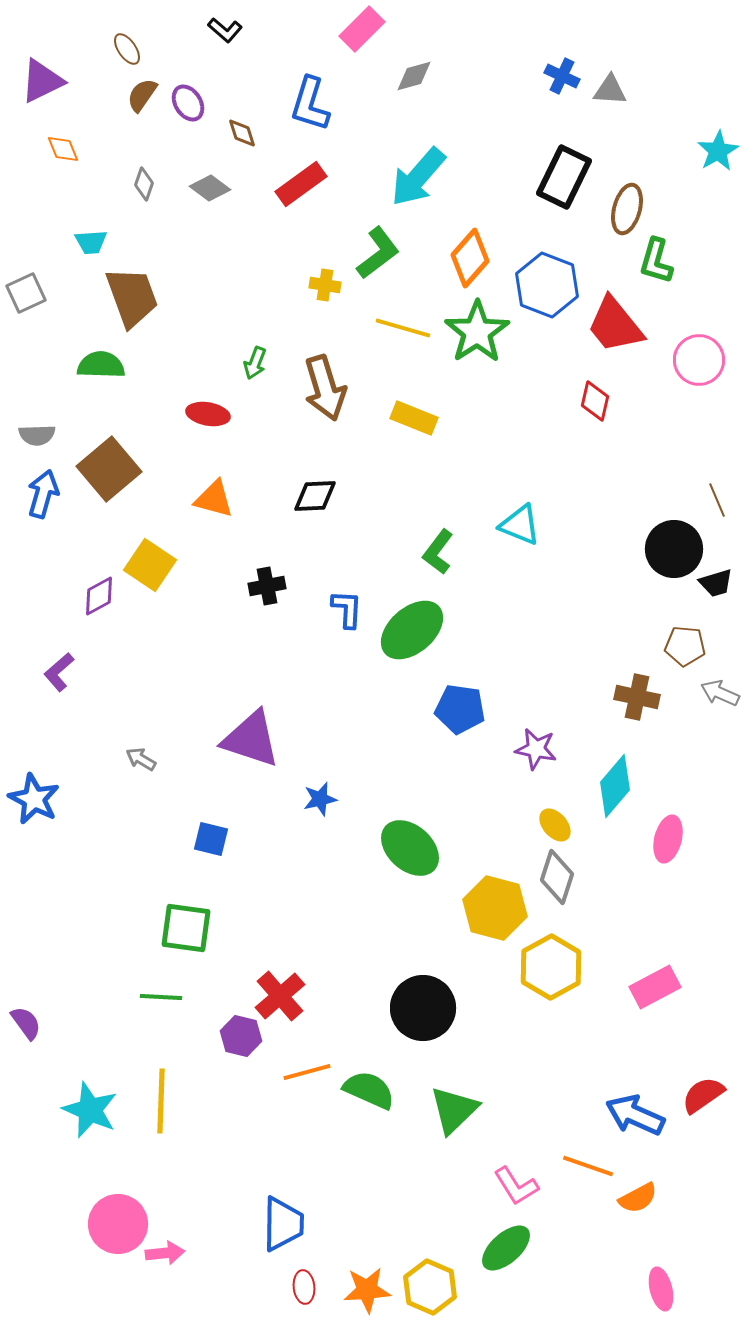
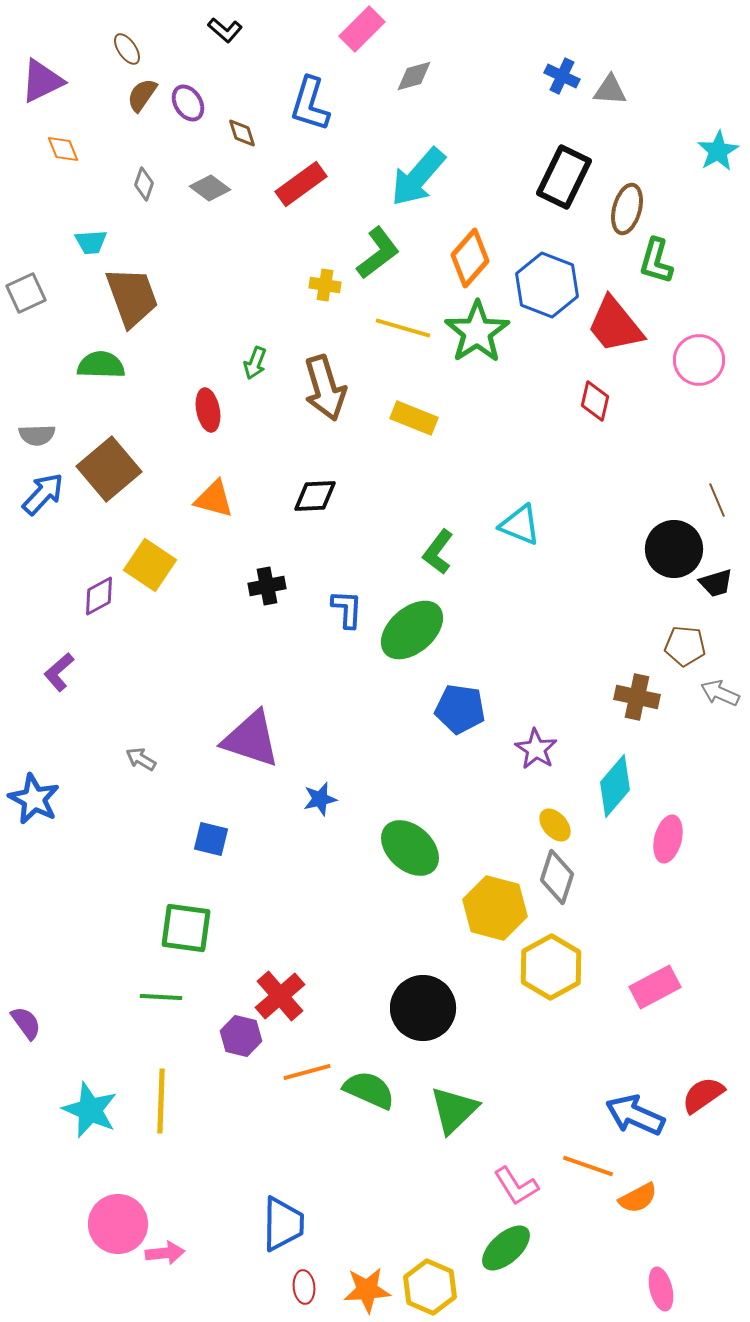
red ellipse at (208, 414): moved 4 px up; rotated 69 degrees clockwise
blue arrow at (43, 494): rotated 27 degrees clockwise
purple star at (536, 749): rotated 21 degrees clockwise
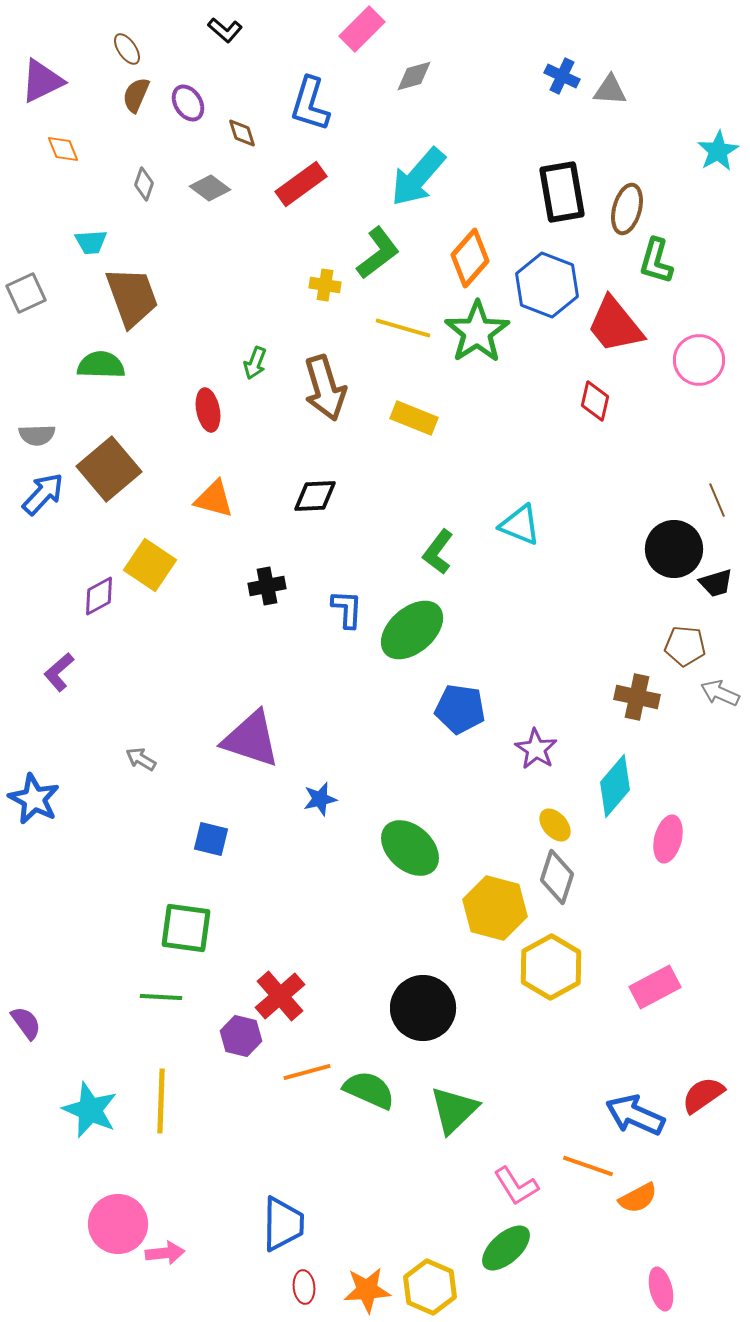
brown semicircle at (142, 95): moved 6 px left; rotated 12 degrees counterclockwise
black rectangle at (564, 177): moved 2 px left, 15 px down; rotated 36 degrees counterclockwise
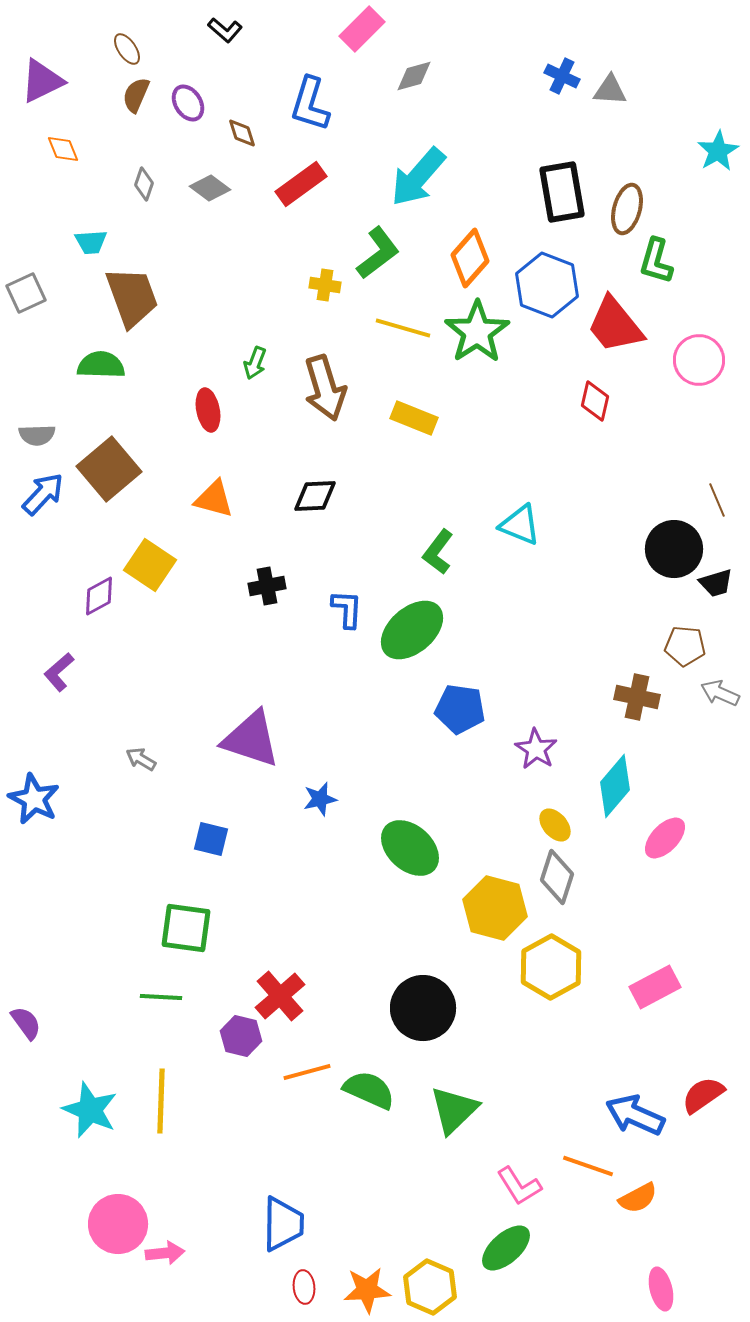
pink ellipse at (668, 839): moved 3 px left, 1 px up; rotated 30 degrees clockwise
pink L-shape at (516, 1186): moved 3 px right
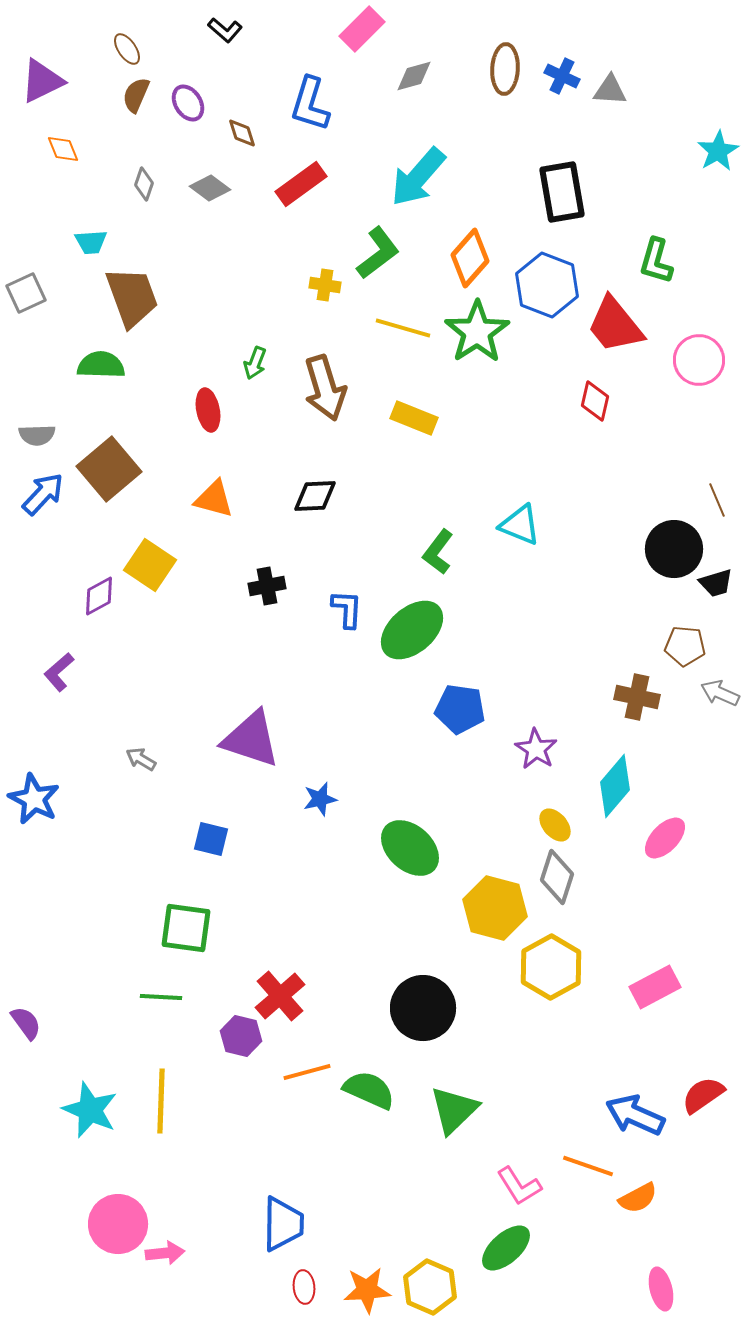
brown ellipse at (627, 209): moved 122 px left, 140 px up; rotated 12 degrees counterclockwise
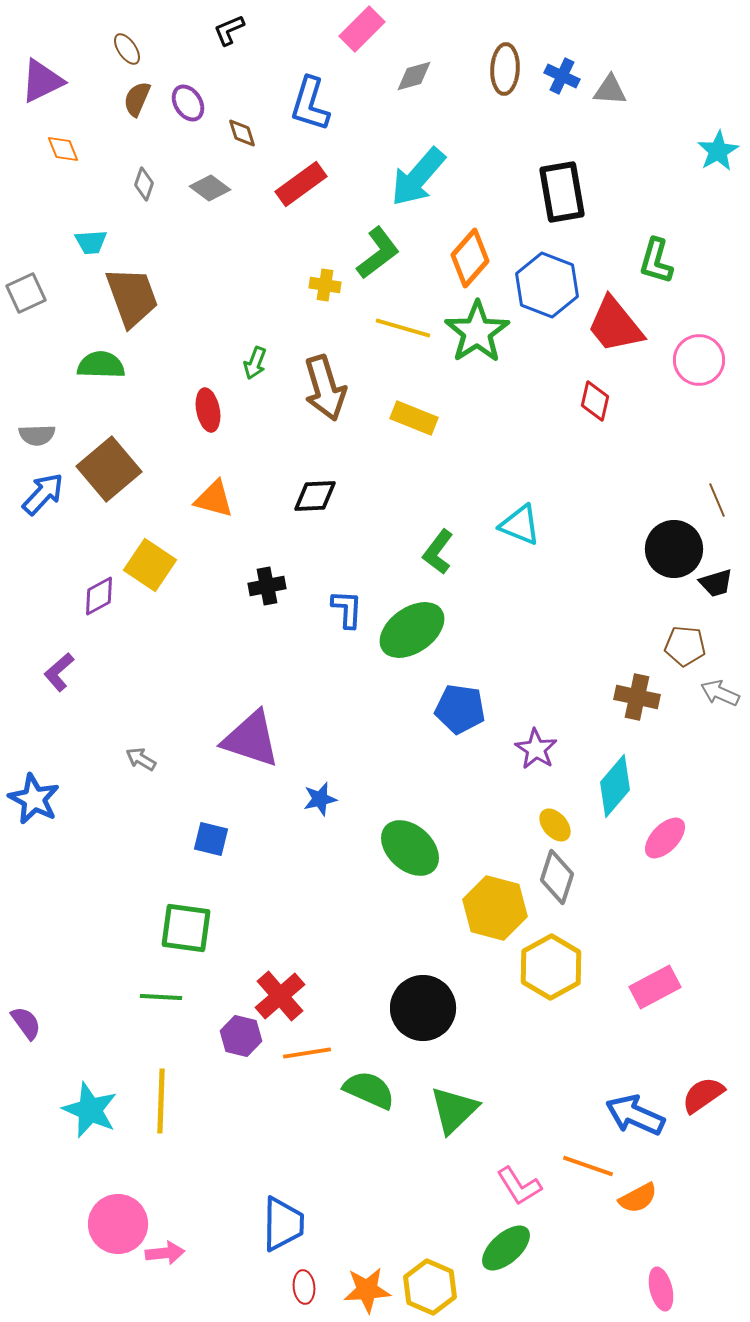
black L-shape at (225, 30): moved 4 px right; rotated 116 degrees clockwise
brown semicircle at (136, 95): moved 1 px right, 4 px down
green ellipse at (412, 630): rotated 6 degrees clockwise
orange line at (307, 1072): moved 19 px up; rotated 6 degrees clockwise
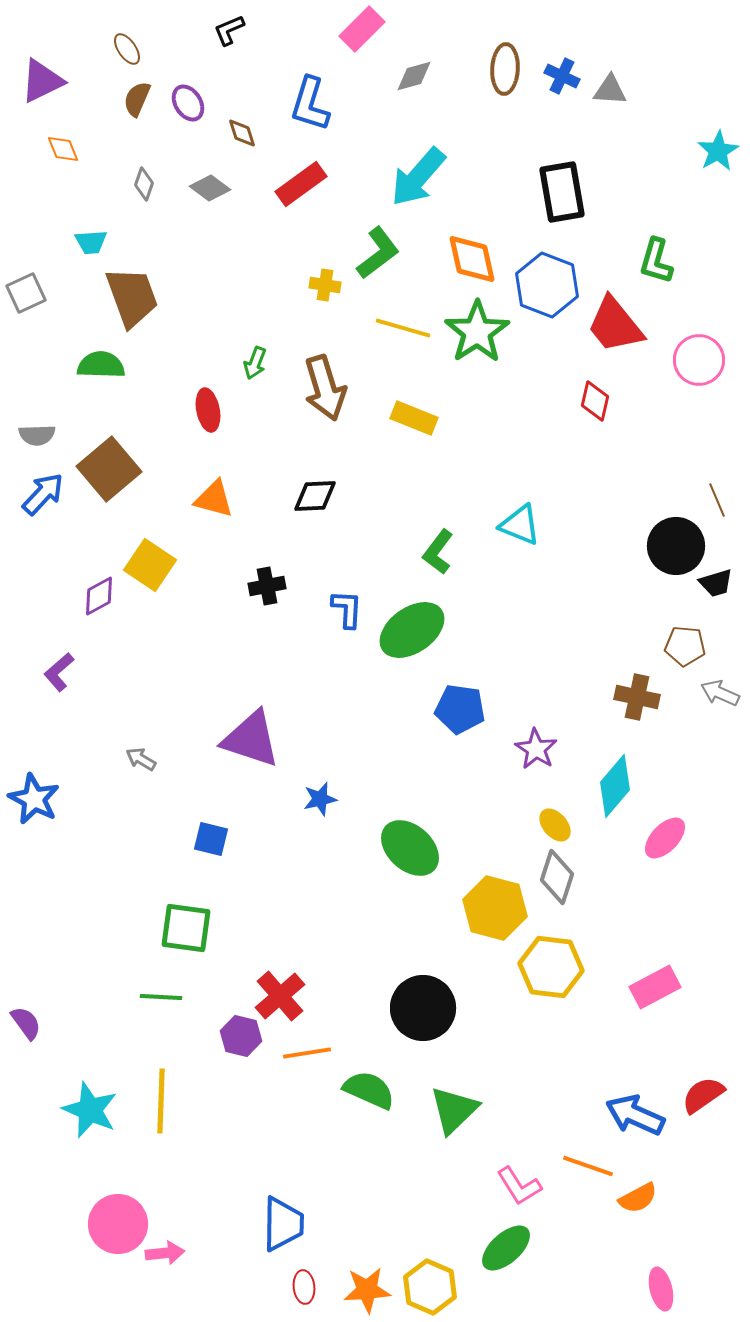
orange diamond at (470, 258): moved 2 px right, 1 px down; rotated 54 degrees counterclockwise
black circle at (674, 549): moved 2 px right, 3 px up
yellow hexagon at (551, 967): rotated 24 degrees counterclockwise
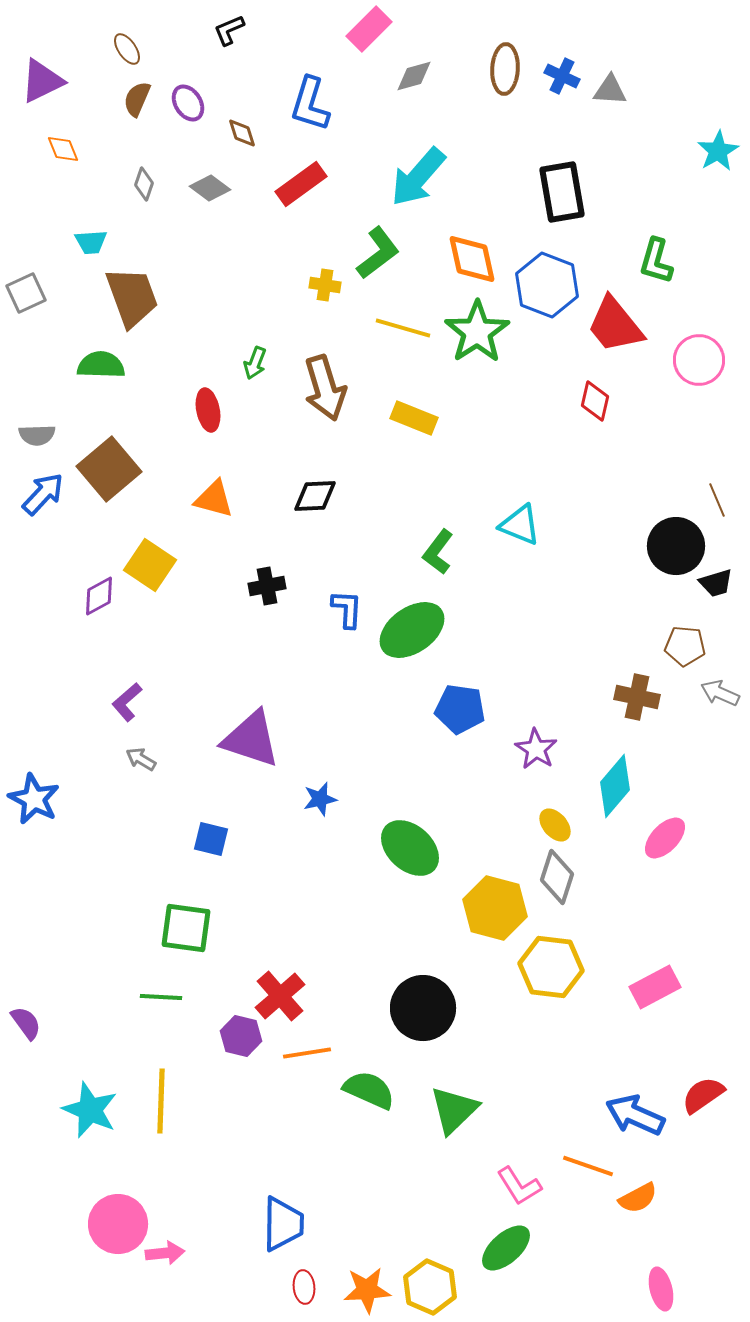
pink rectangle at (362, 29): moved 7 px right
purple L-shape at (59, 672): moved 68 px right, 30 px down
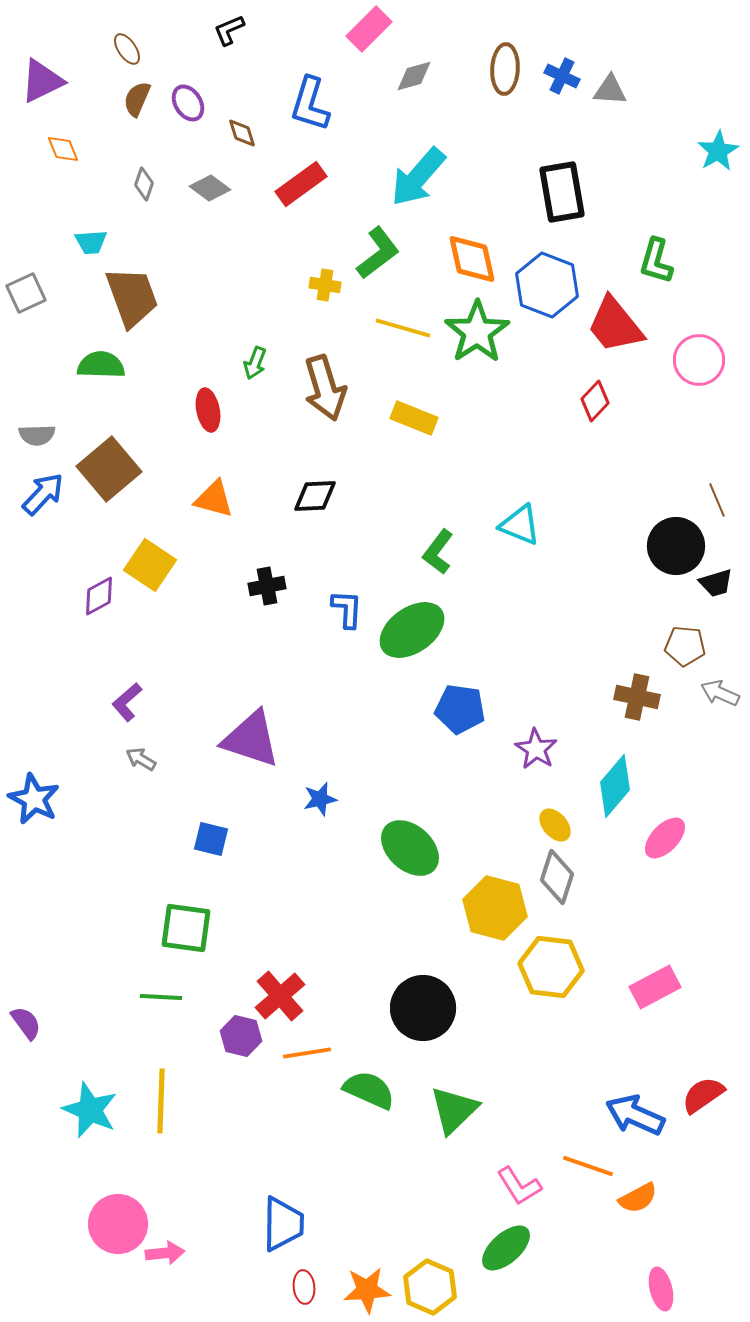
red diamond at (595, 401): rotated 30 degrees clockwise
